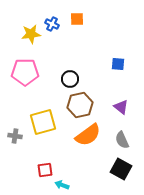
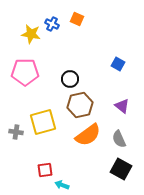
orange square: rotated 24 degrees clockwise
yellow star: rotated 18 degrees clockwise
blue square: rotated 24 degrees clockwise
purple triangle: moved 1 px right, 1 px up
gray cross: moved 1 px right, 4 px up
gray semicircle: moved 3 px left, 1 px up
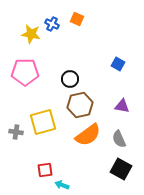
purple triangle: rotated 28 degrees counterclockwise
